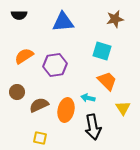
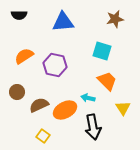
purple hexagon: rotated 20 degrees clockwise
orange ellipse: moved 1 px left; rotated 50 degrees clockwise
yellow square: moved 3 px right, 2 px up; rotated 24 degrees clockwise
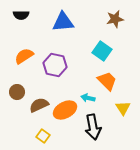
black semicircle: moved 2 px right
cyan square: rotated 18 degrees clockwise
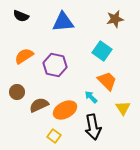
black semicircle: moved 1 px down; rotated 21 degrees clockwise
cyan arrow: moved 3 px right, 1 px up; rotated 32 degrees clockwise
yellow square: moved 11 px right
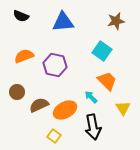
brown star: moved 1 px right, 2 px down
orange semicircle: rotated 12 degrees clockwise
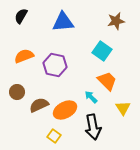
black semicircle: rotated 98 degrees clockwise
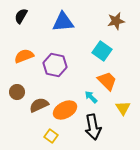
yellow square: moved 3 px left
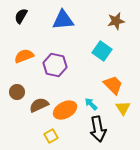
blue triangle: moved 2 px up
orange trapezoid: moved 6 px right, 4 px down
cyan arrow: moved 7 px down
black arrow: moved 5 px right, 2 px down
yellow square: rotated 24 degrees clockwise
